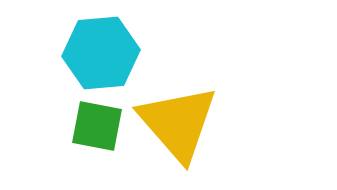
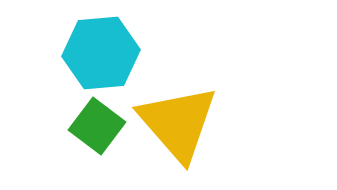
green square: rotated 26 degrees clockwise
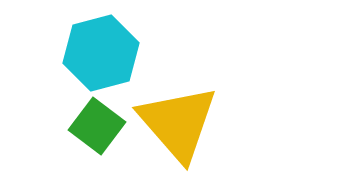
cyan hexagon: rotated 10 degrees counterclockwise
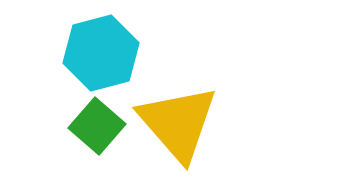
green square: rotated 4 degrees clockwise
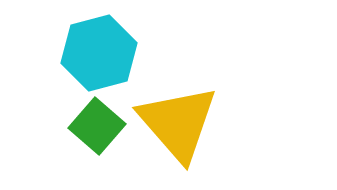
cyan hexagon: moved 2 px left
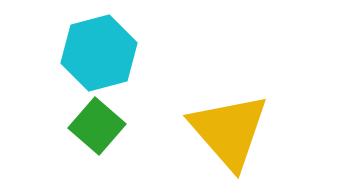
yellow triangle: moved 51 px right, 8 px down
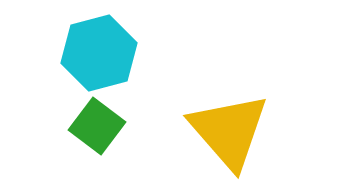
green square: rotated 4 degrees counterclockwise
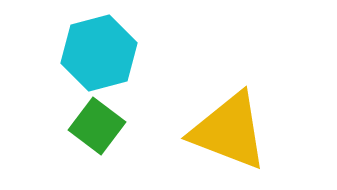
yellow triangle: rotated 28 degrees counterclockwise
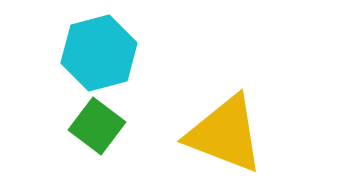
yellow triangle: moved 4 px left, 3 px down
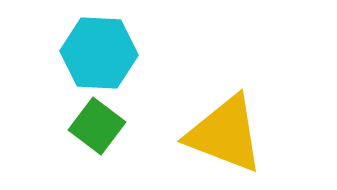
cyan hexagon: rotated 18 degrees clockwise
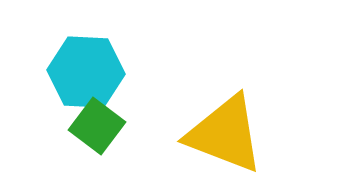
cyan hexagon: moved 13 px left, 19 px down
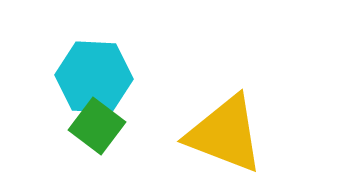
cyan hexagon: moved 8 px right, 5 px down
